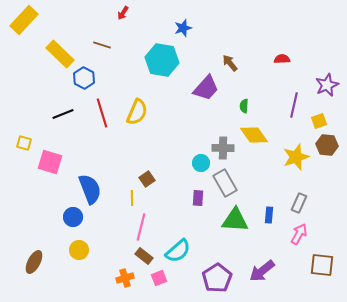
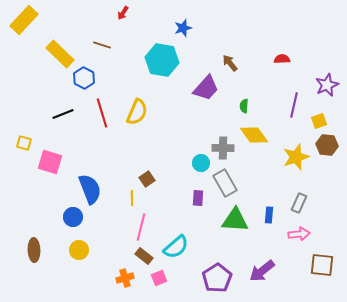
pink arrow at (299, 234): rotated 55 degrees clockwise
cyan semicircle at (178, 251): moved 2 px left, 4 px up
brown ellipse at (34, 262): moved 12 px up; rotated 30 degrees counterclockwise
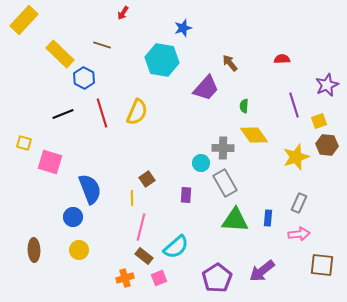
purple line at (294, 105): rotated 30 degrees counterclockwise
purple rectangle at (198, 198): moved 12 px left, 3 px up
blue rectangle at (269, 215): moved 1 px left, 3 px down
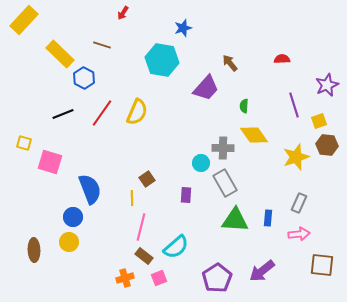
red line at (102, 113): rotated 52 degrees clockwise
yellow circle at (79, 250): moved 10 px left, 8 px up
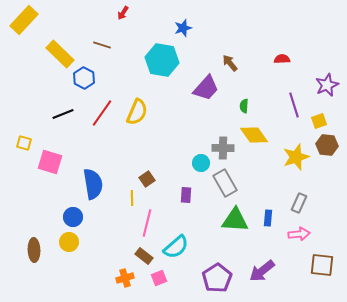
blue semicircle at (90, 189): moved 3 px right, 5 px up; rotated 12 degrees clockwise
pink line at (141, 227): moved 6 px right, 4 px up
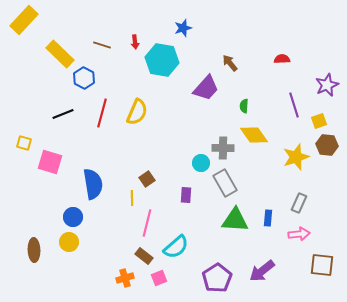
red arrow at (123, 13): moved 12 px right, 29 px down; rotated 40 degrees counterclockwise
red line at (102, 113): rotated 20 degrees counterclockwise
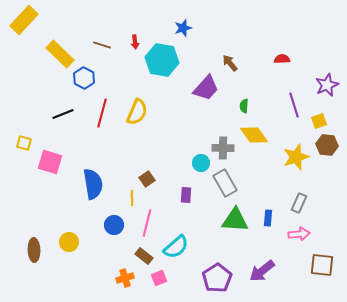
blue circle at (73, 217): moved 41 px right, 8 px down
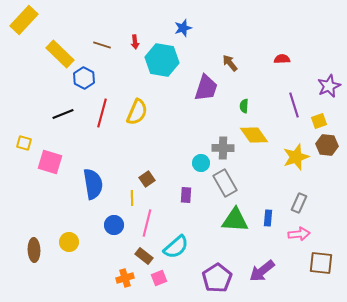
purple star at (327, 85): moved 2 px right, 1 px down
purple trapezoid at (206, 88): rotated 24 degrees counterclockwise
brown square at (322, 265): moved 1 px left, 2 px up
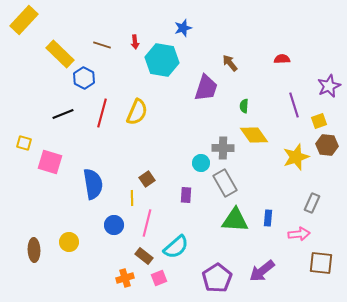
gray rectangle at (299, 203): moved 13 px right
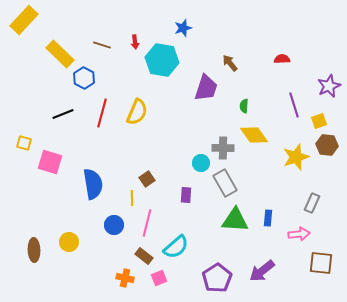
orange cross at (125, 278): rotated 30 degrees clockwise
